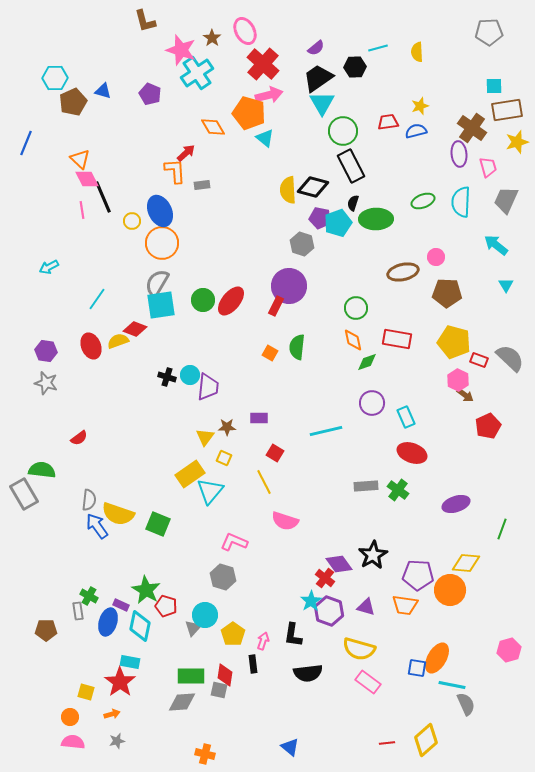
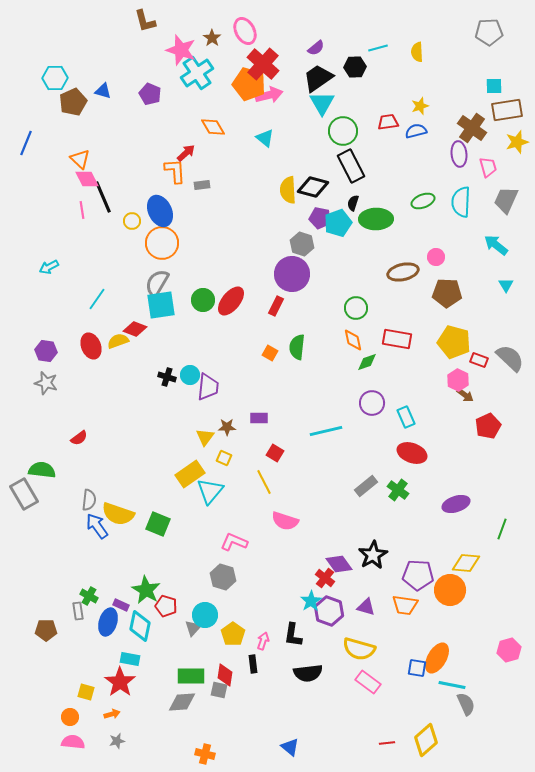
orange pentagon at (249, 113): moved 29 px up
purple circle at (289, 286): moved 3 px right, 12 px up
gray rectangle at (366, 486): rotated 35 degrees counterclockwise
cyan rectangle at (130, 662): moved 3 px up
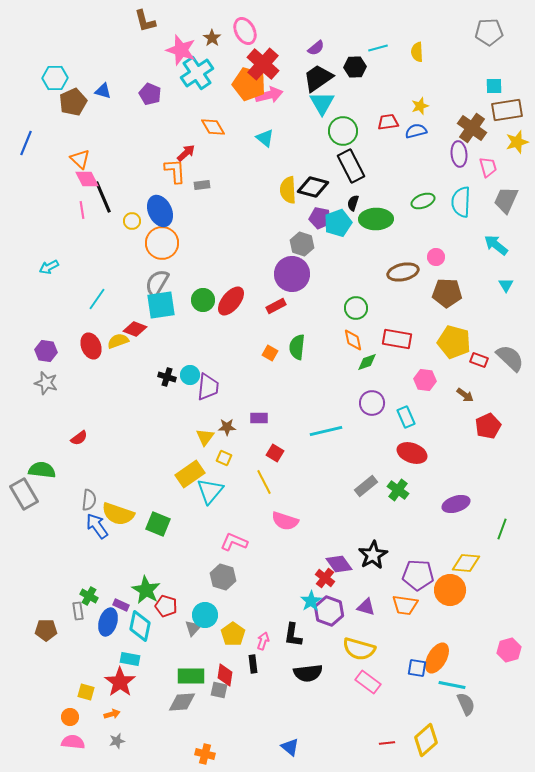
red rectangle at (276, 306): rotated 36 degrees clockwise
pink hexagon at (458, 380): moved 33 px left; rotated 20 degrees counterclockwise
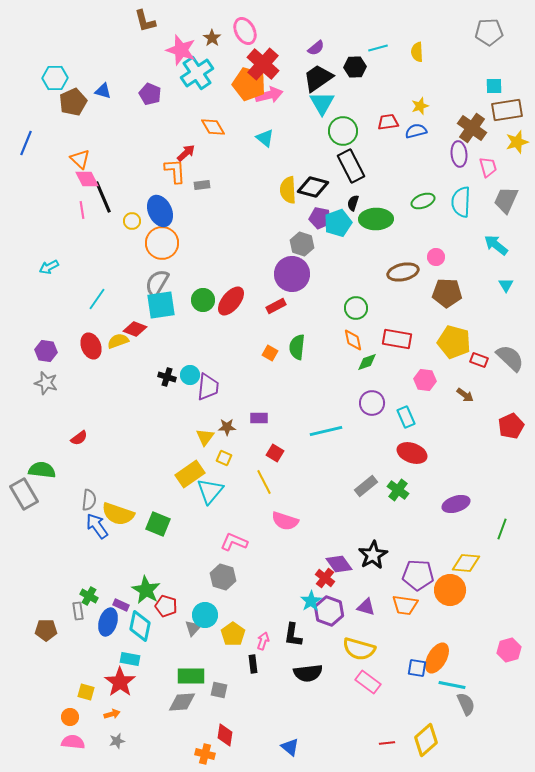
red pentagon at (488, 426): moved 23 px right
red diamond at (225, 675): moved 60 px down
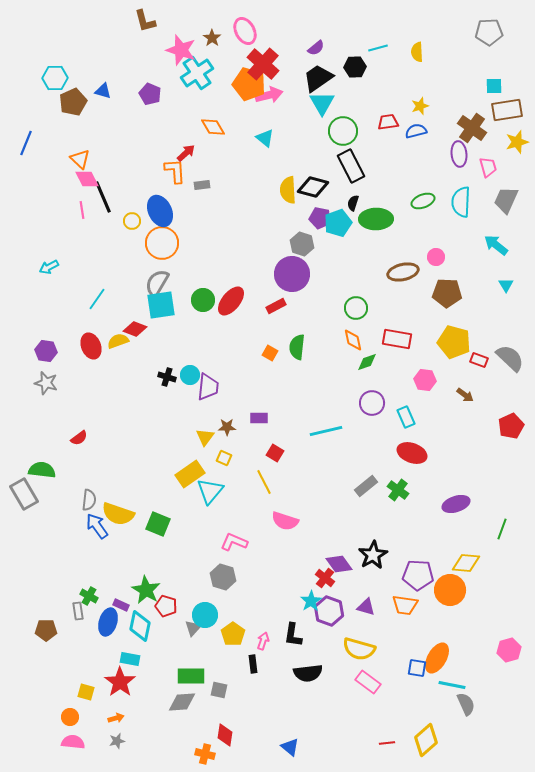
orange arrow at (112, 714): moved 4 px right, 4 px down
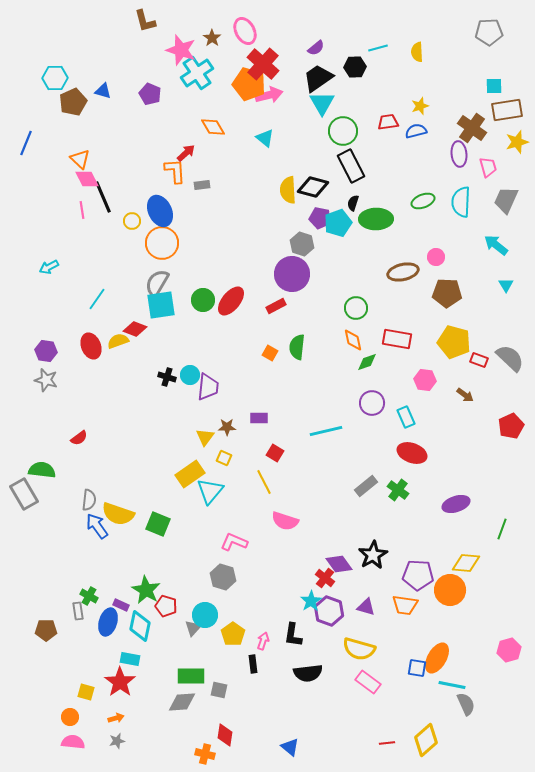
gray star at (46, 383): moved 3 px up
